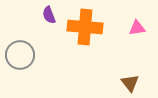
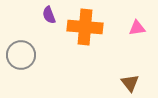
gray circle: moved 1 px right
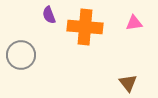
pink triangle: moved 3 px left, 5 px up
brown triangle: moved 2 px left
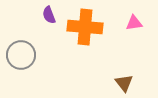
brown triangle: moved 4 px left
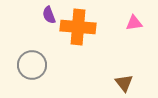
orange cross: moved 7 px left
gray circle: moved 11 px right, 10 px down
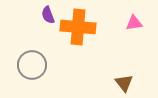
purple semicircle: moved 1 px left
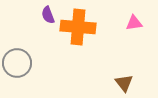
gray circle: moved 15 px left, 2 px up
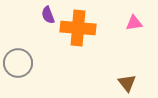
orange cross: moved 1 px down
gray circle: moved 1 px right
brown triangle: moved 3 px right
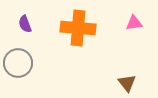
purple semicircle: moved 23 px left, 9 px down
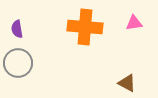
purple semicircle: moved 8 px left, 5 px down; rotated 12 degrees clockwise
orange cross: moved 7 px right, 1 px up
brown triangle: rotated 24 degrees counterclockwise
